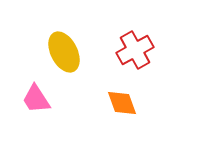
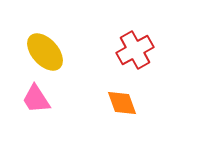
yellow ellipse: moved 19 px left; rotated 15 degrees counterclockwise
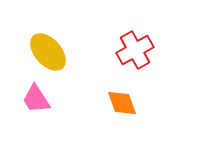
yellow ellipse: moved 3 px right
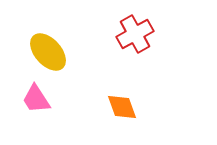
red cross: moved 16 px up
orange diamond: moved 4 px down
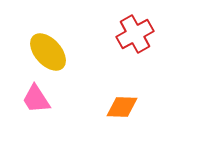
orange diamond: rotated 68 degrees counterclockwise
